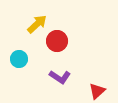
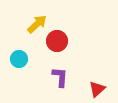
purple L-shape: rotated 120 degrees counterclockwise
red triangle: moved 2 px up
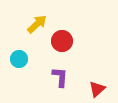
red circle: moved 5 px right
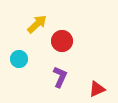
purple L-shape: rotated 20 degrees clockwise
red triangle: rotated 18 degrees clockwise
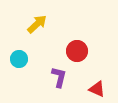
red circle: moved 15 px right, 10 px down
purple L-shape: moved 1 px left; rotated 10 degrees counterclockwise
red triangle: rotated 48 degrees clockwise
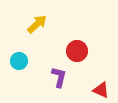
cyan circle: moved 2 px down
red triangle: moved 4 px right, 1 px down
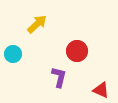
cyan circle: moved 6 px left, 7 px up
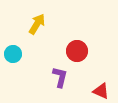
yellow arrow: rotated 15 degrees counterclockwise
purple L-shape: moved 1 px right
red triangle: moved 1 px down
